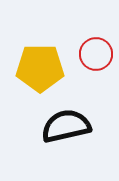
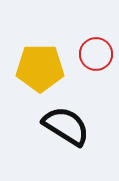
black semicircle: rotated 45 degrees clockwise
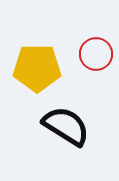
yellow pentagon: moved 3 px left
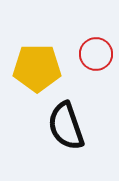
black semicircle: rotated 141 degrees counterclockwise
